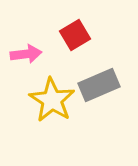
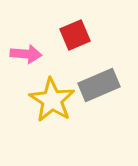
red square: rotated 8 degrees clockwise
pink arrow: rotated 12 degrees clockwise
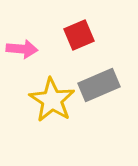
red square: moved 4 px right
pink arrow: moved 4 px left, 5 px up
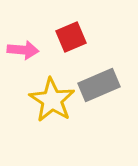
red square: moved 8 px left, 2 px down
pink arrow: moved 1 px right, 1 px down
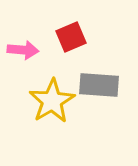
gray rectangle: rotated 27 degrees clockwise
yellow star: moved 1 px down; rotated 9 degrees clockwise
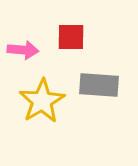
red square: rotated 24 degrees clockwise
yellow star: moved 10 px left
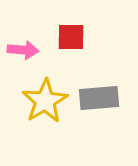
gray rectangle: moved 13 px down; rotated 9 degrees counterclockwise
yellow star: moved 3 px right
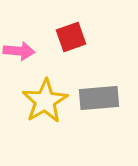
red square: rotated 20 degrees counterclockwise
pink arrow: moved 4 px left, 1 px down
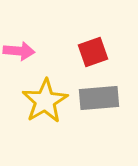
red square: moved 22 px right, 15 px down
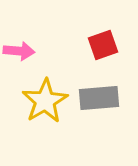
red square: moved 10 px right, 7 px up
